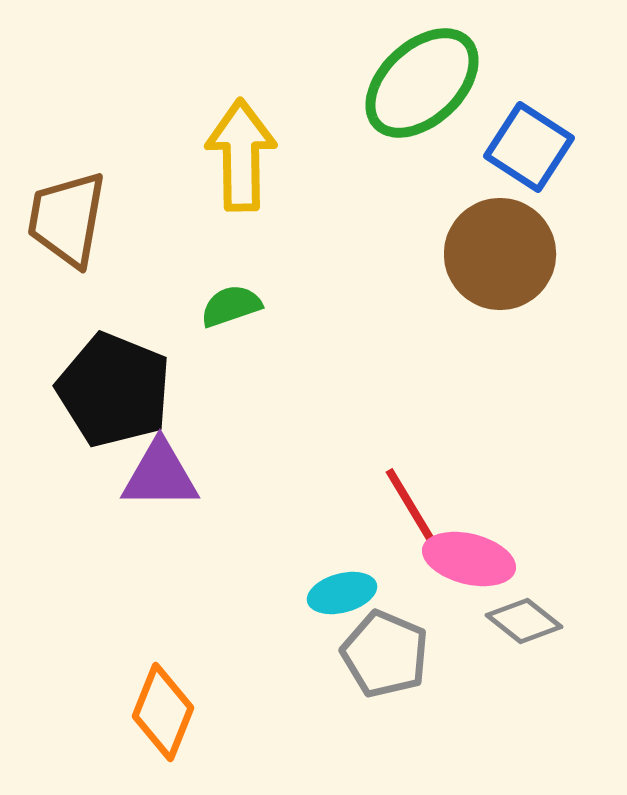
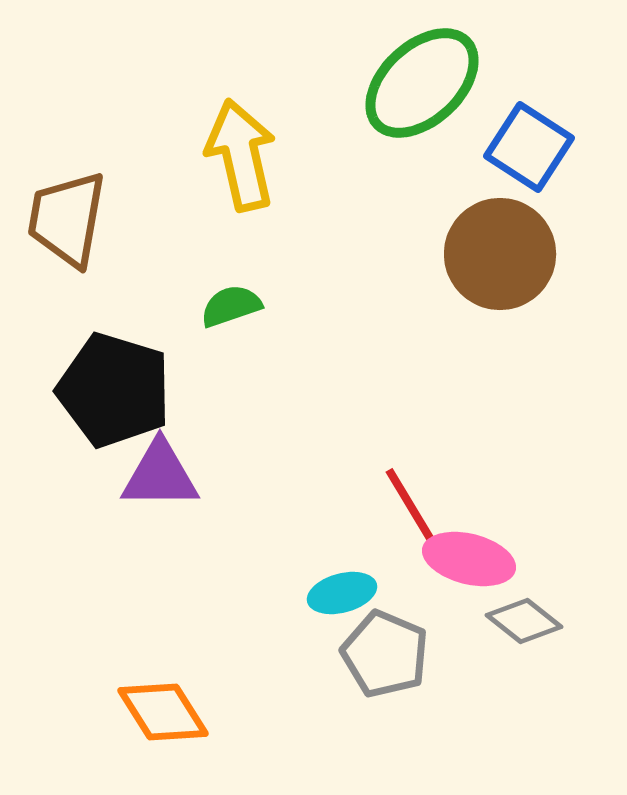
yellow arrow: rotated 12 degrees counterclockwise
black pentagon: rotated 5 degrees counterclockwise
orange diamond: rotated 54 degrees counterclockwise
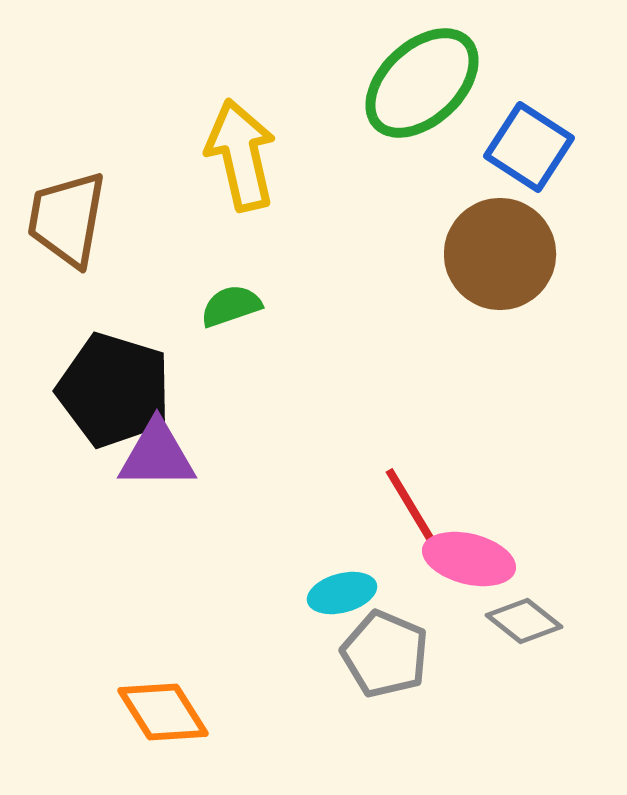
purple triangle: moved 3 px left, 20 px up
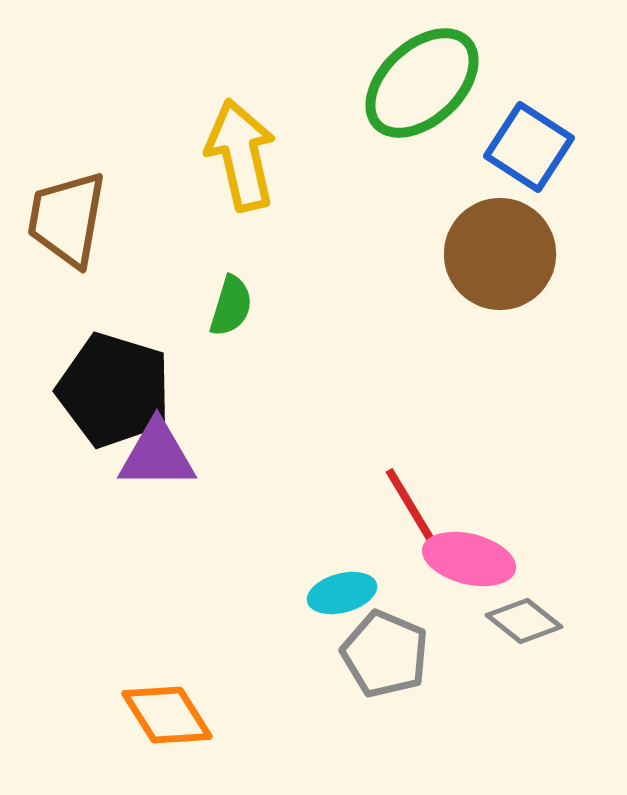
green semicircle: rotated 126 degrees clockwise
orange diamond: moved 4 px right, 3 px down
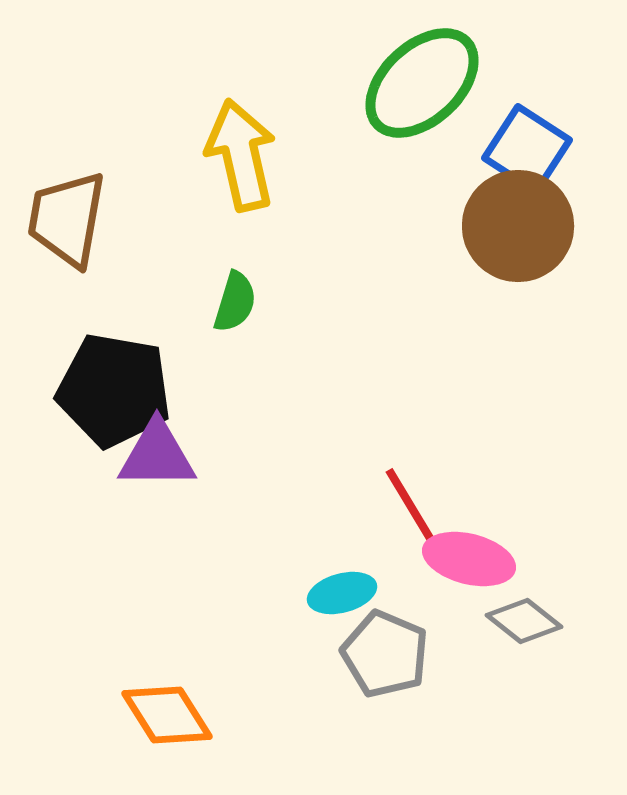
blue square: moved 2 px left, 2 px down
brown circle: moved 18 px right, 28 px up
green semicircle: moved 4 px right, 4 px up
black pentagon: rotated 7 degrees counterclockwise
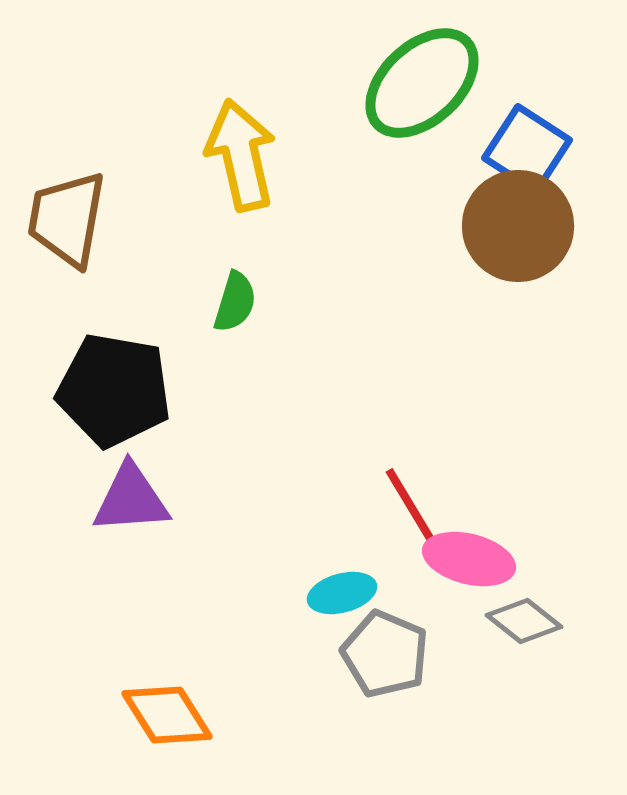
purple triangle: moved 26 px left, 44 px down; rotated 4 degrees counterclockwise
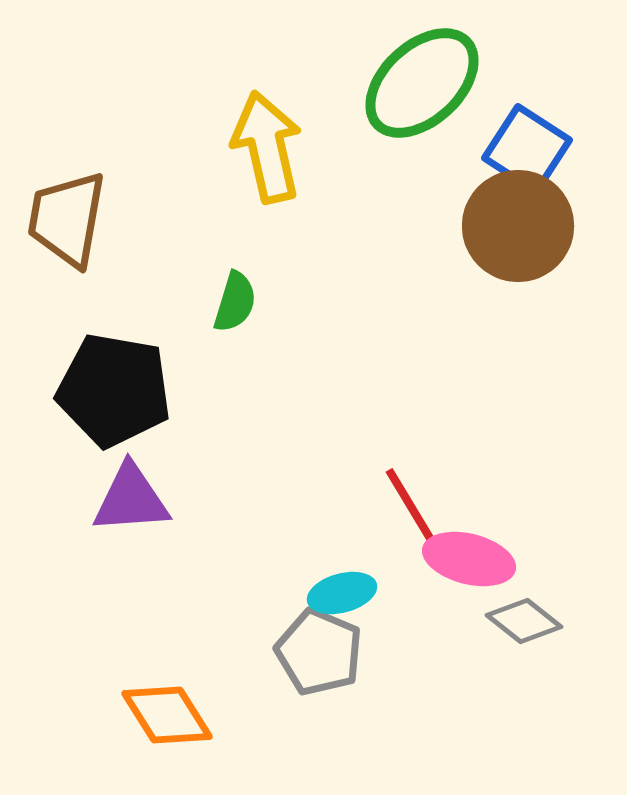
yellow arrow: moved 26 px right, 8 px up
gray pentagon: moved 66 px left, 2 px up
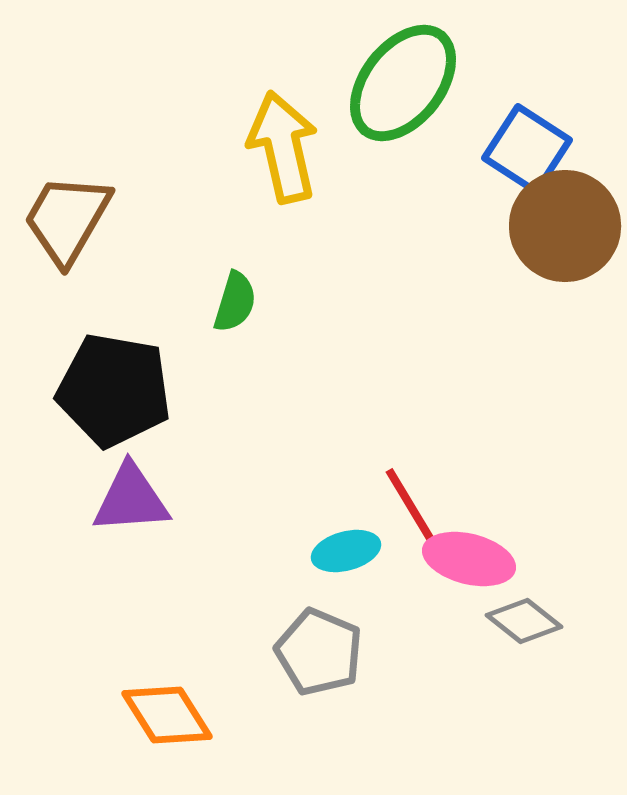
green ellipse: moved 19 px left; rotated 9 degrees counterclockwise
yellow arrow: moved 16 px right
brown trapezoid: rotated 20 degrees clockwise
brown circle: moved 47 px right
cyan ellipse: moved 4 px right, 42 px up
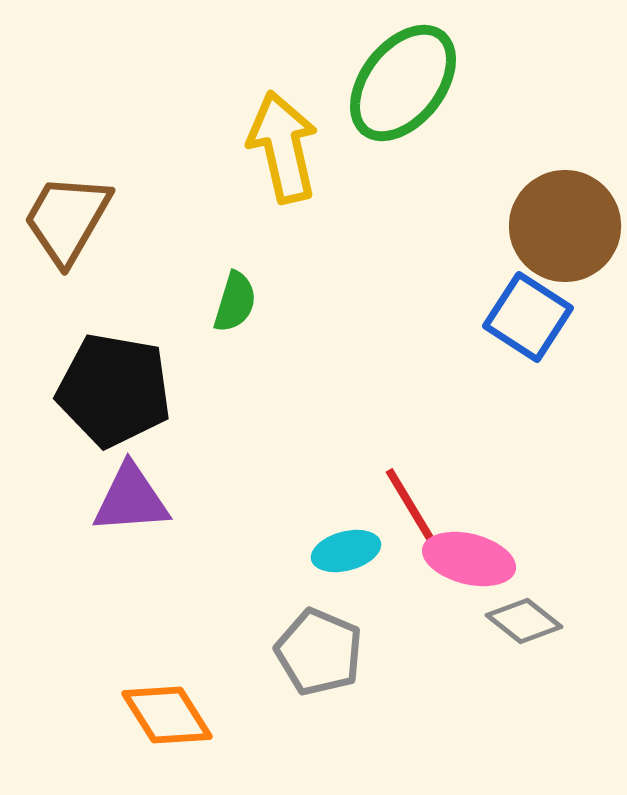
blue square: moved 1 px right, 168 px down
